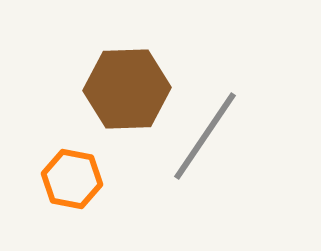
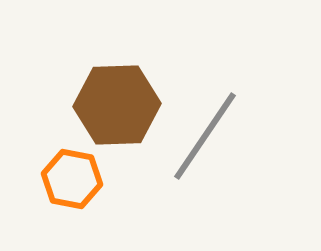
brown hexagon: moved 10 px left, 16 px down
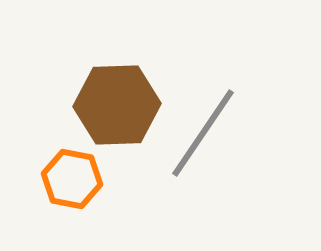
gray line: moved 2 px left, 3 px up
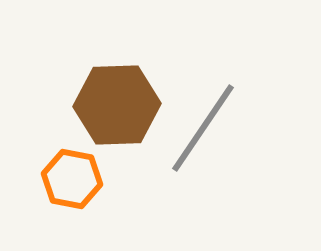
gray line: moved 5 px up
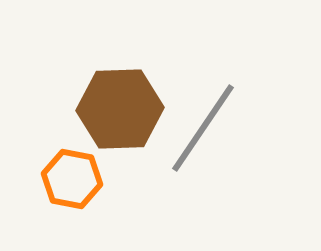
brown hexagon: moved 3 px right, 4 px down
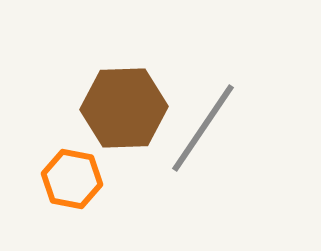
brown hexagon: moved 4 px right, 1 px up
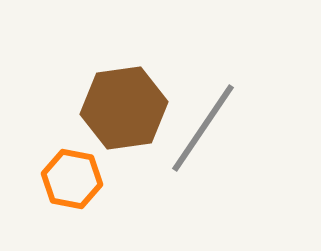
brown hexagon: rotated 6 degrees counterclockwise
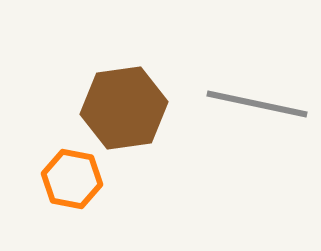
gray line: moved 54 px right, 24 px up; rotated 68 degrees clockwise
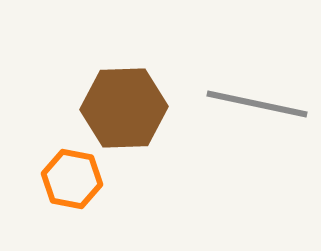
brown hexagon: rotated 6 degrees clockwise
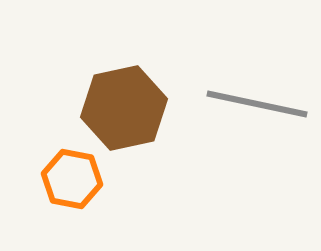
brown hexagon: rotated 10 degrees counterclockwise
